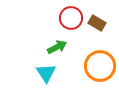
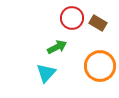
red circle: moved 1 px right
brown rectangle: moved 1 px right
cyan triangle: rotated 15 degrees clockwise
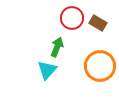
green arrow: rotated 42 degrees counterclockwise
cyan triangle: moved 1 px right, 3 px up
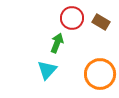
brown rectangle: moved 3 px right, 1 px up
green arrow: moved 4 px up
orange circle: moved 8 px down
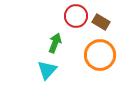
red circle: moved 4 px right, 2 px up
green arrow: moved 2 px left
orange circle: moved 19 px up
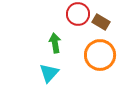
red circle: moved 2 px right, 2 px up
green arrow: rotated 30 degrees counterclockwise
cyan triangle: moved 2 px right, 3 px down
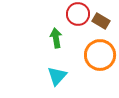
brown rectangle: moved 1 px up
green arrow: moved 1 px right, 5 px up
cyan triangle: moved 8 px right, 3 px down
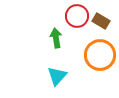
red circle: moved 1 px left, 2 px down
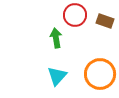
red circle: moved 2 px left, 1 px up
brown rectangle: moved 4 px right; rotated 12 degrees counterclockwise
orange circle: moved 19 px down
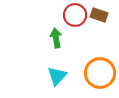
brown rectangle: moved 6 px left, 6 px up
orange circle: moved 1 px up
